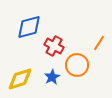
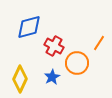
orange circle: moved 2 px up
yellow diamond: rotated 48 degrees counterclockwise
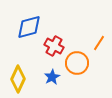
yellow diamond: moved 2 px left
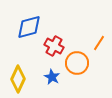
blue star: rotated 14 degrees counterclockwise
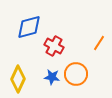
orange circle: moved 1 px left, 11 px down
blue star: rotated 21 degrees counterclockwise
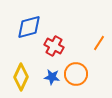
yellow diamond: moved 3 px right, 2 px up
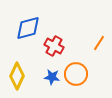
blue diamond: moved 1 px left, 1 px down
yellow diamond: moved 4 px left, 1 px up
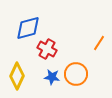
red cross: moved 7 px left, 3 px down
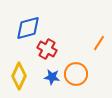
yellow diamond: moved 2 px right
